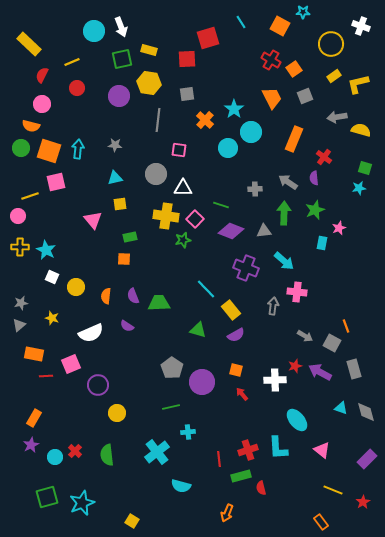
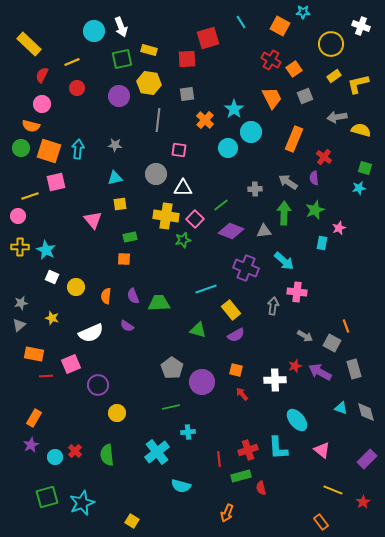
green line at (221, 205): rotated 56 degrees counterclockwise
cyan line at (206, 289): rotated 65 degrees counterclockwise
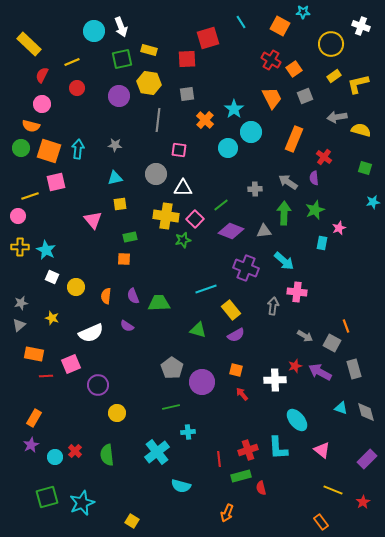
cyan star at (359, 188): moved 14 px right, 14 px down
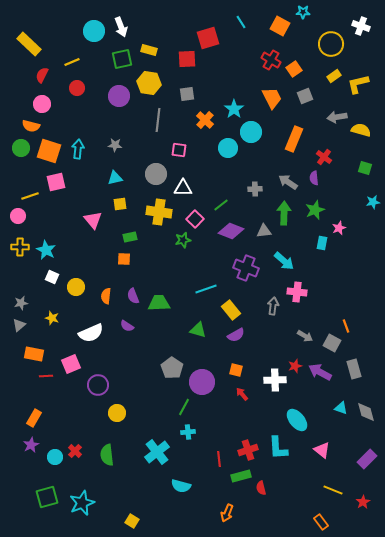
yellow cross at (166, 216): moved 7 px left, 4 px up
green line at (171, 407): moved 13 px right; rotated 48 degrees counterclockwise
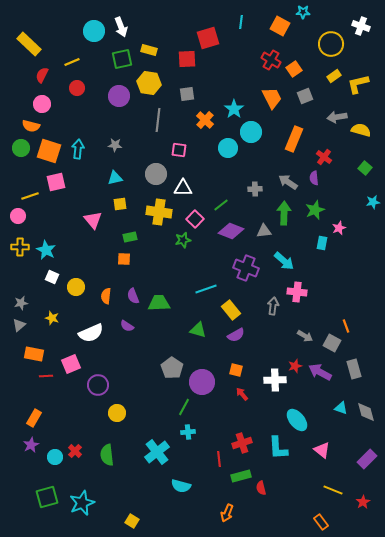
cyan line at (241, 22): rotated 40 degrees clockwise
green square at (365, 168): rotated 24 degrees clockwise
red cross at (248, 450): moved 6 px left, 7 px up
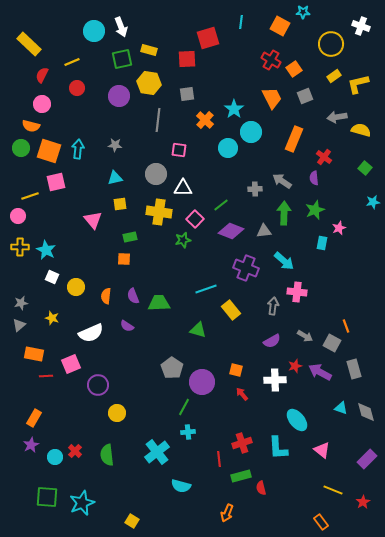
gray arrow at (288, 182): moved 6 px left, 1 px up
purple semicircle at (236, 335): moved 36 px right, 6 px down
green square at (47, 497): rotated 20 degrees clockwise
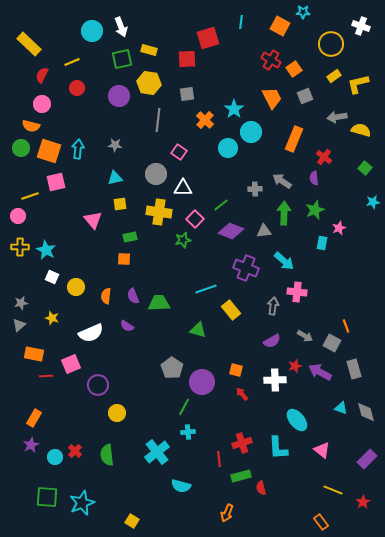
cyan circle at (94, 31): moved 2 px left
pink square at (179, 150): moved 2 px down; rotated 28 degrees clockwise
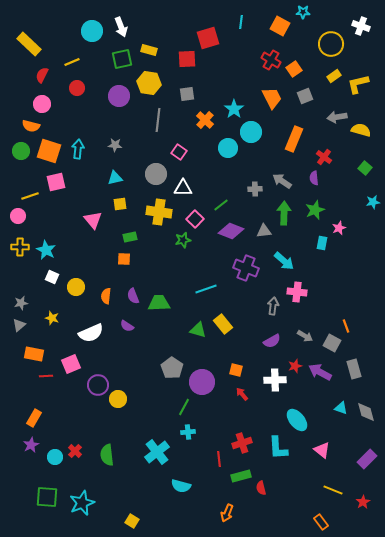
green circle at (21, 148): moved 3 px down
yellow rectangle at (231, 310): moved 8 px left, 14 px down
yellow circle at (117, 413): moved 1 px right, 14 px up
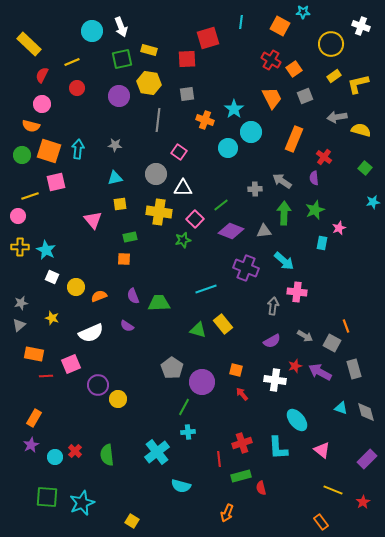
orange cross at (205, 120): rotated 24 degrees counterclockwise
green circle at (21, 151): moved 1 px right, 4 px down
orange semicircle at (106, 296): moved 7 px left; rotated 63 degrees clockwise
white cross at (275, 380): rotated 10 degrees clockwise
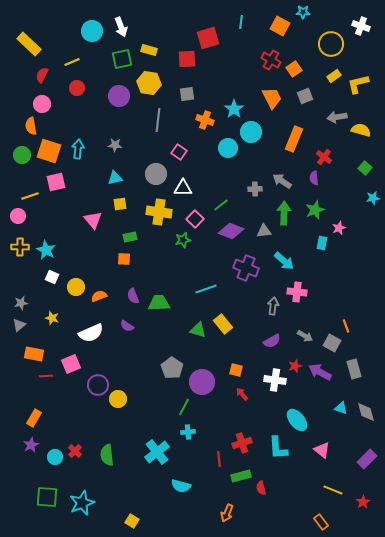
orange semicircle at (31, 126): rotated 66 degrees clockwise
cyan star at (373, 202): moved 4 px up
